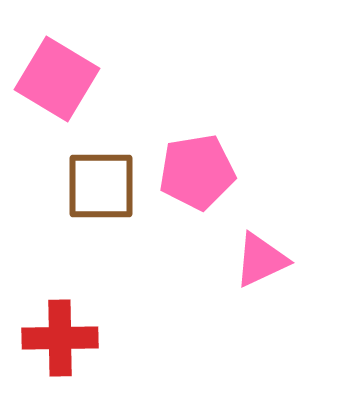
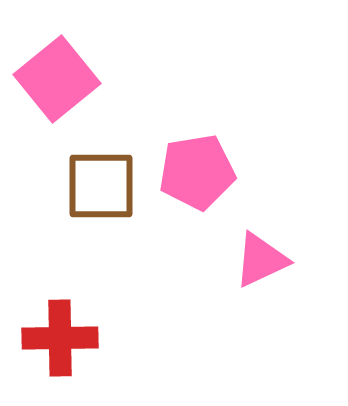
pink square: rotated 20 degrees clockwise
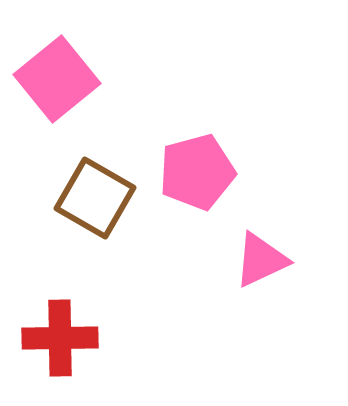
pink pentagon: rotated 6 degrees counterclockwise
brown square: moved 6 px left, 12 px down; rotated 30 degrees clockwise
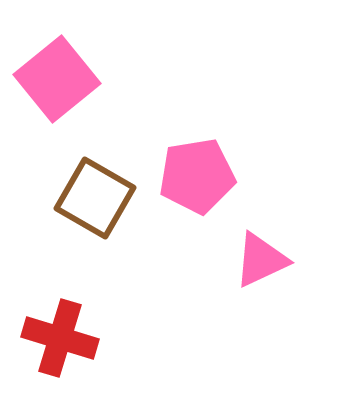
pink pentagon: moved 4 px down; rotated 6 degrees clockwise
red cross: rotated 18 degrees clockwise
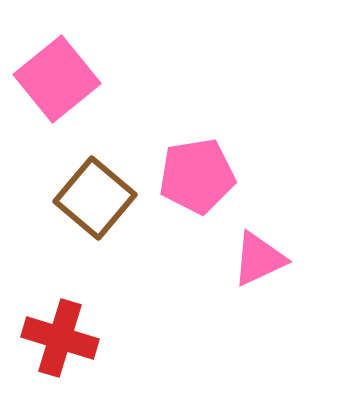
brown square: rotated 10 degrees clockwise
pink triangle: moved 2 px left, 1 px up
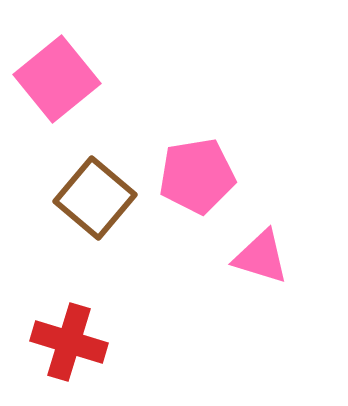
pink triangle: moved 2 px right, 2 px up; rotated 42 degrees clockwise
red cross: moved 9 px right, 4 px down
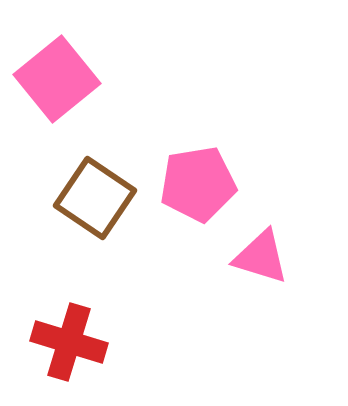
pink pentagon: moved 1 px right, 8 px down
brown square: rotated 6 degrees counterclockwise
